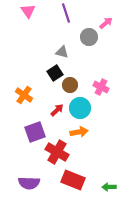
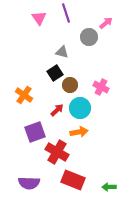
pink triangle: moved 11 px right, 7 px down
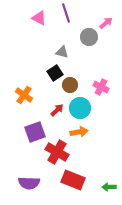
pink triangle: rotated 28 degrees counterclockwise
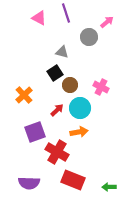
pink arrow: moved 1 px right, 1 px up
orange cross: rotated 12 degrees clockwise
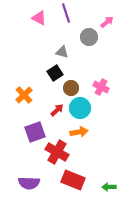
brown circle: moved 1 px right, 3 px down
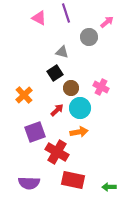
red rectangle: rotated 10 degrees counterclockwise
